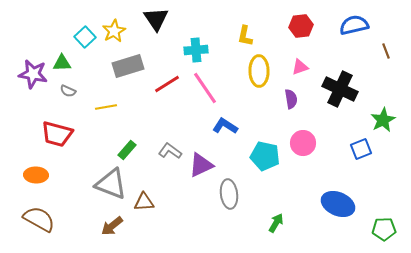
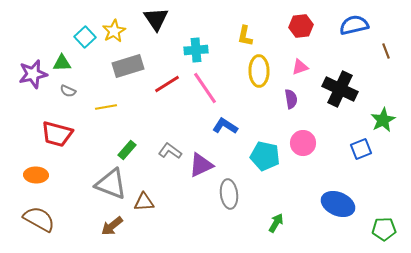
purple star: rotated 24 degrees counterclockwise
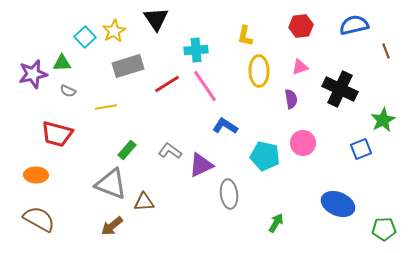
pink line: moved 2 px up
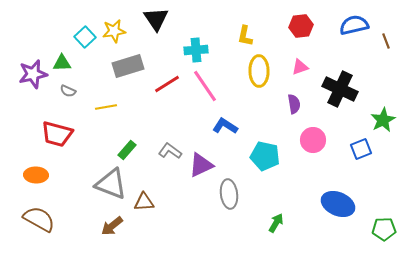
yellow star: rotated 20 degrees clockwise
brown line: moved 10 px up
purple semicircle: moved 3 px right, 5 px down
pink circle: moved 10 px right, 3 px up
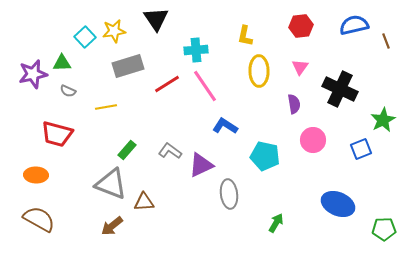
pink triangle: rotated 36 degrees counterclockwise
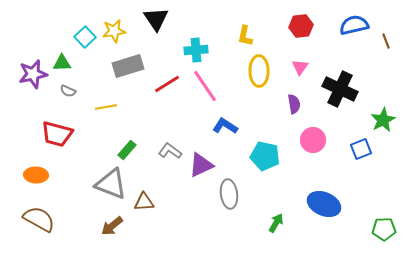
blue ellipse: moved 14 px left
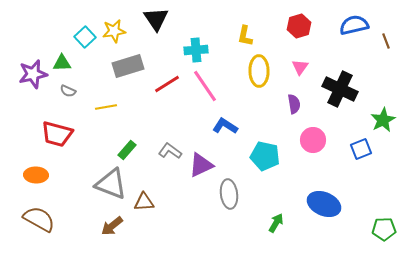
red hexagon: moved 2 px left; rotated 10 degrees counterclockwise
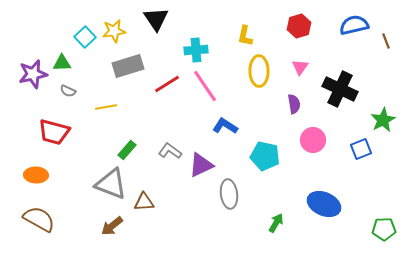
red trapezoid: moved 3 px left, 2 px up
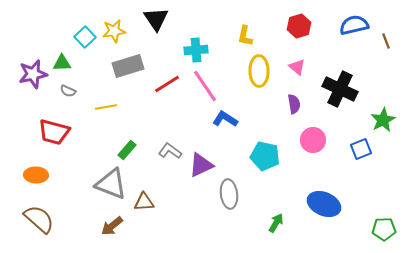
pink triangle: moved 3 px left; rotated 24 degrees counterclockwise
blue L-shape: moved 7 px up
brown semicircle: rotated 12 degrees clockwise
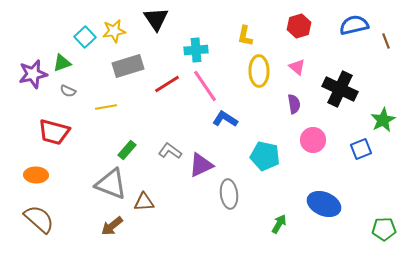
green triangle: rotated 18 degrees counterclockwise
green arrow: moved 3 px right, 1 px down
